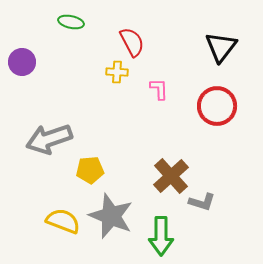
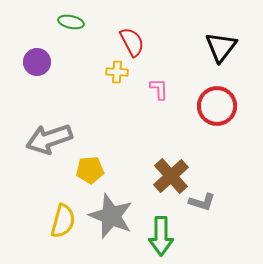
purple circle: moved 15 px right
yellow semicircle: rotated 84 degrees clockwise
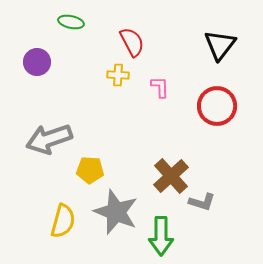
black triangle: moved 1 px left, 2 px up
yellow cross: moved 1 px right, 3 px down
pink L-shape: moved 1 px right, 2 px up
yellow pentagon: rotated 8 degrees clockwise
gray star: moved 5 px right, 4 px up
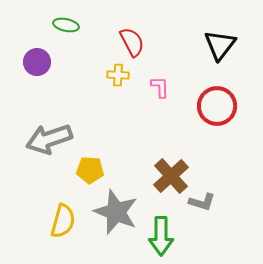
green ellipse: moved 5 px left, 3 px down
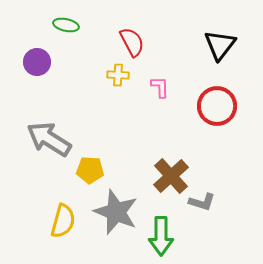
gray arrow: rotated 51 degrees clockwise
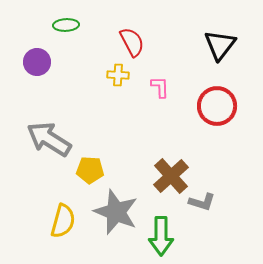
green ellipse: rotated 15 degrees counterclockwise
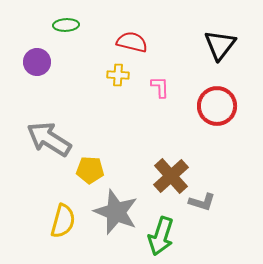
red semicircle: rotated 48 degrees counterclockwise
green arrow: rotated 18 degrees clockwise
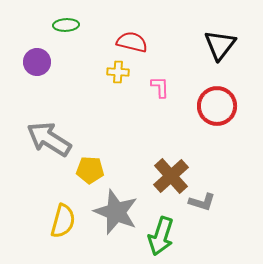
yellow cross: moved 3 px up
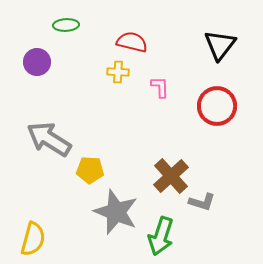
yellow semicircle: moved 30 px left, 18 px down
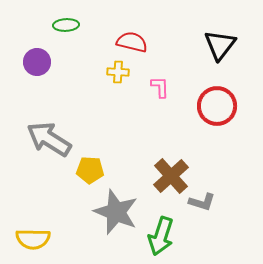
yellow semicircle: rotated 76 degrees clockwise
